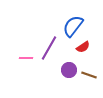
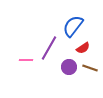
red semicircle: moved 1 px down
pink line: moved 2 px down
purple circle: moved 3 px up
brown line: moved 1 px right, 7 px up
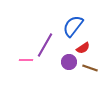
purple line: moved 4 px left, 3 px up
purple circle: moved 5 px up
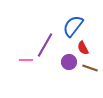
red semicircle: rotated 96 degrees clockwise
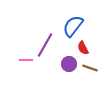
purple circle: moved 2 px down
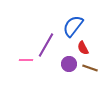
purple line: moved 1 px right
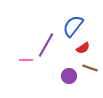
red semicircle: rotated 96 degrees counterclockwise
purple circle: moved 12 px down
